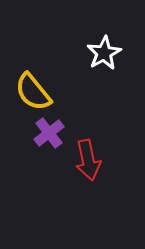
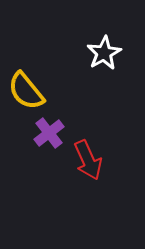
yellow semicircle: moved 7 px left, 1 px up
red arrow: rotated 12 degrees counterclockwise
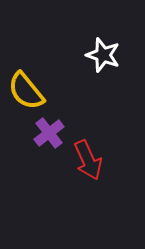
white star: moved 1 px left, 2 px down; rotated 24 degrees counterclockwise
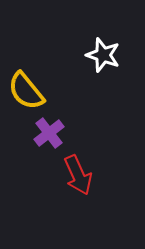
red arrow: moved 10 px left, 15 px down
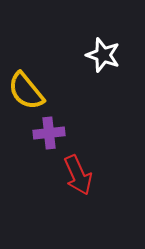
purple cross: rotated 32 degrees clockwise
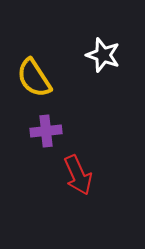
yellow semicircle: moved 8 px right, 13 px up; rotated 6 degrees clockwise
purple cross: moved 3 px left, 2 px up
